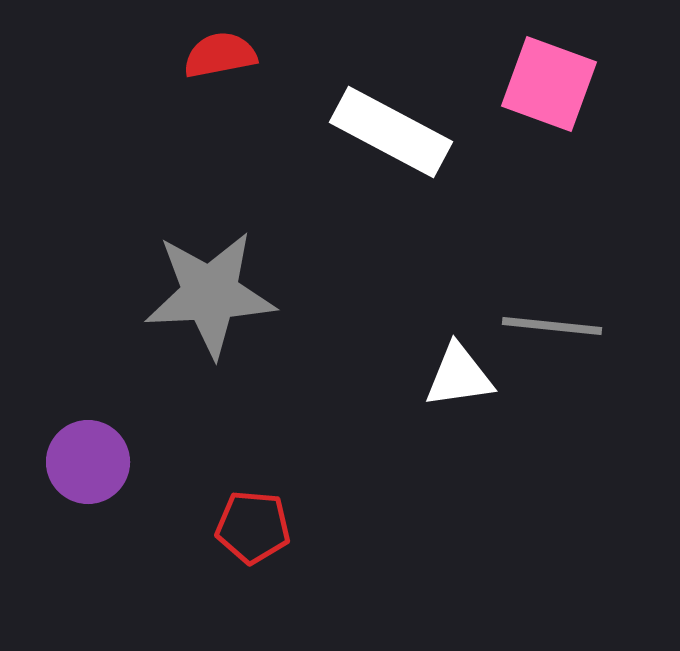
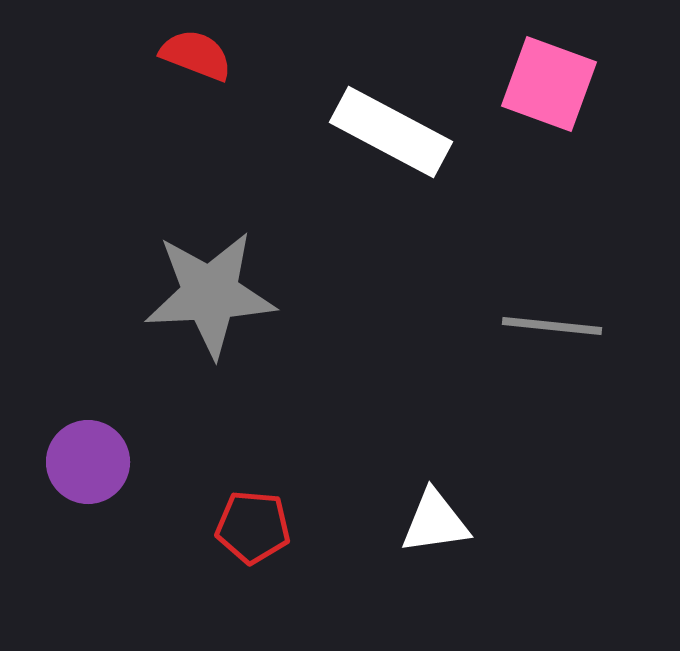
red semicircle: moved 24 px left; rotated 32 degrees clockwise
white triangle: moved 24 px left, 146 px down
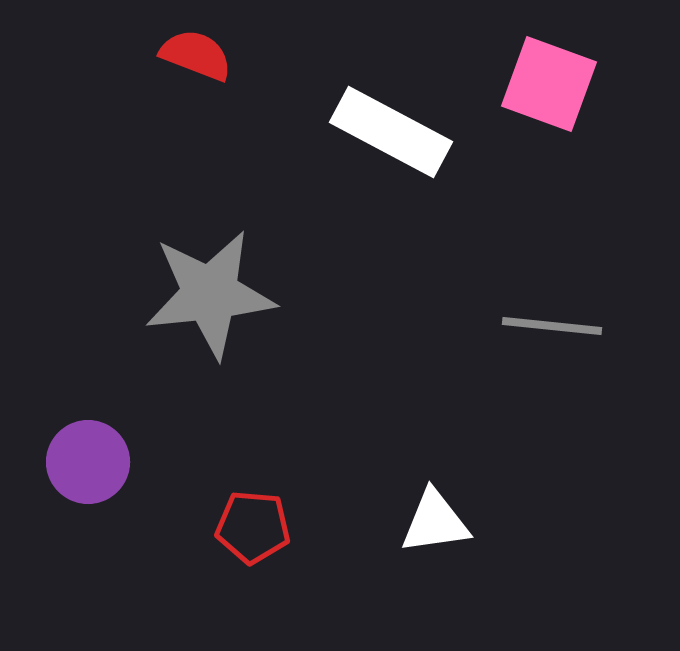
gray star: rotated 3 degrees counterclockwise
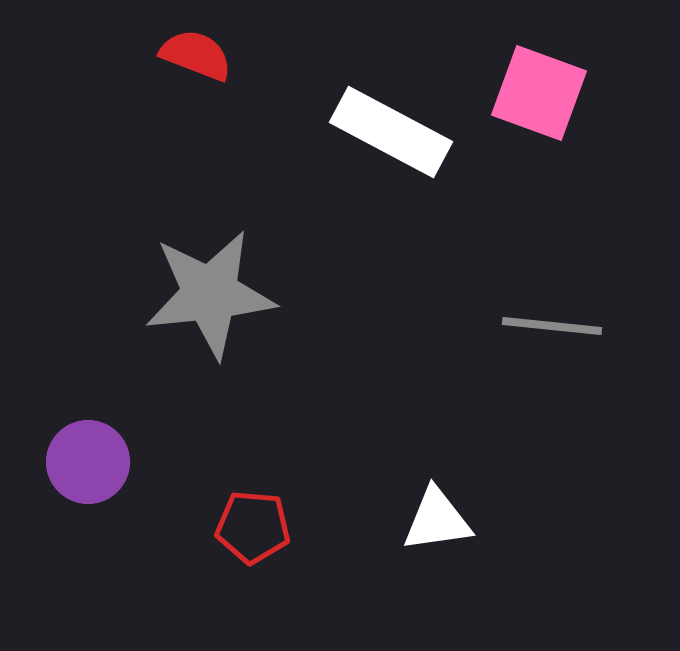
pink square: moved 10 px left, 9 px down
white triangle: moved 2 px right, 2 px up
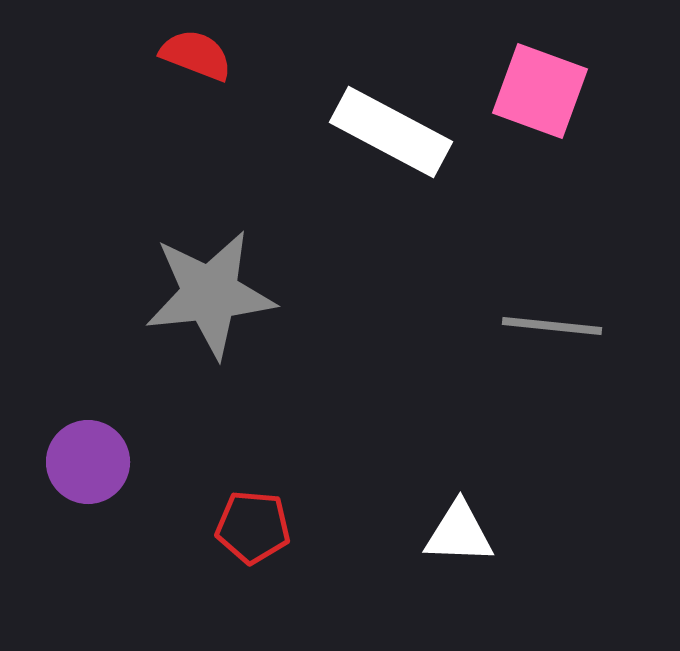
pink square: moved 1 px right, 2 px up
white triangle: moved 22 px right, 13 px down; rotated 10 degrees clockwise
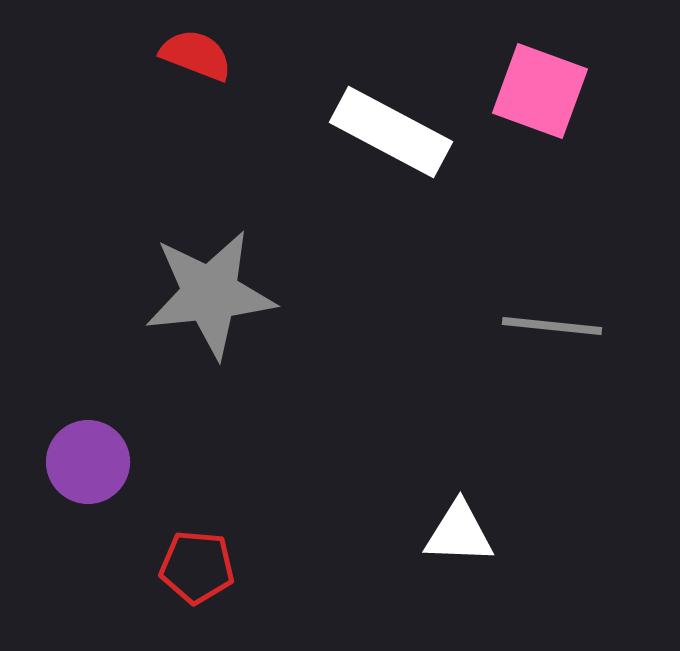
red pentagon: moved 56 px left, 40 px down
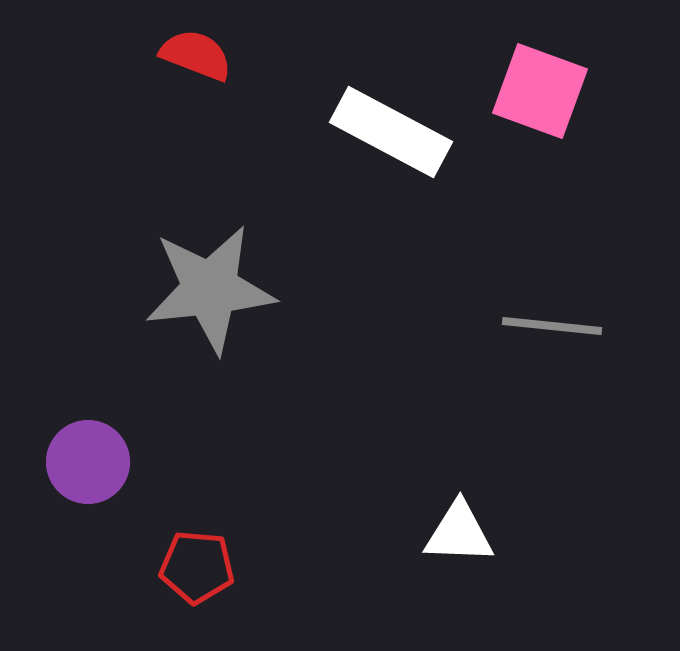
gray star: moved 5 px up
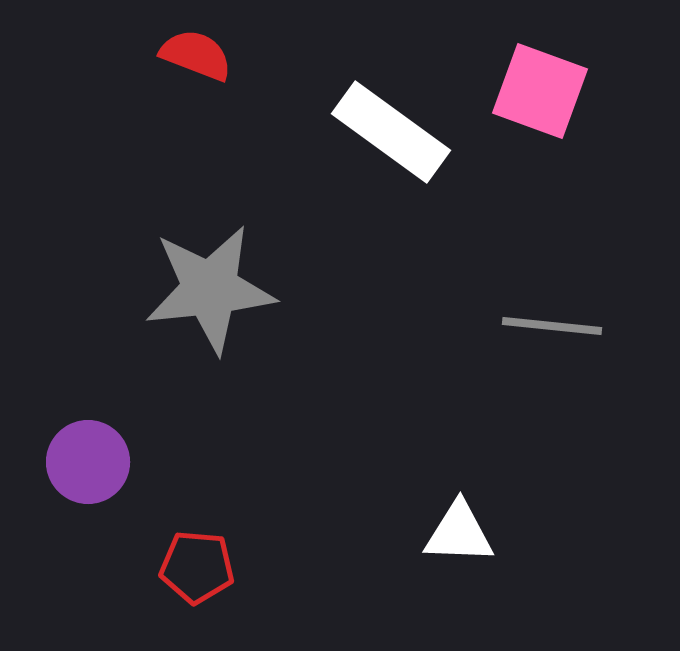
white rectangle: rotated 8 degrees clockwise
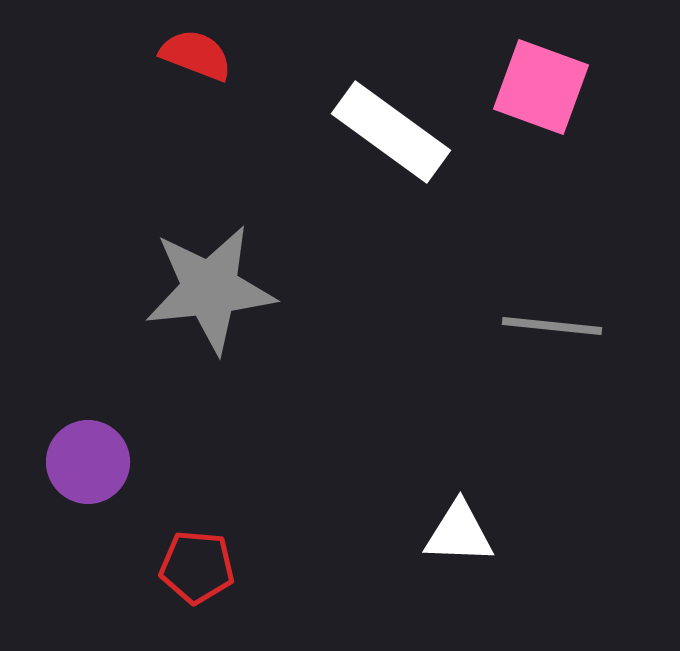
pink square: moved 1 px right, 4 px up
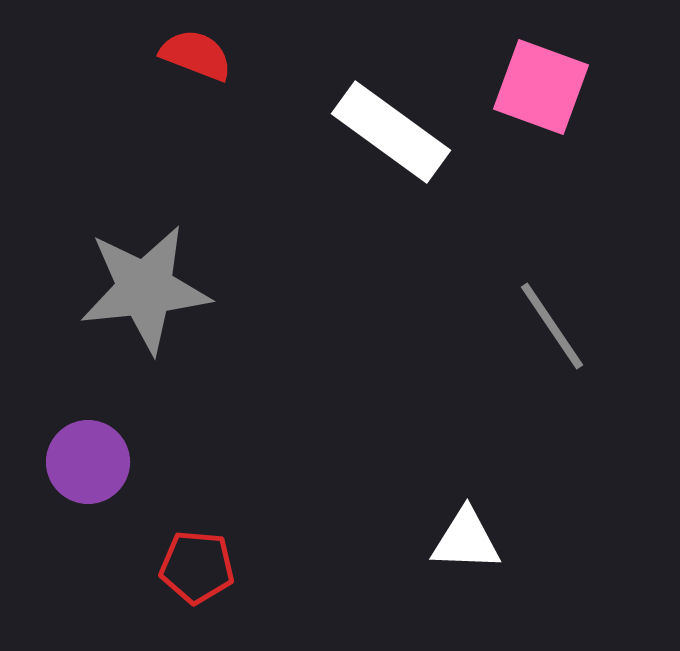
gray star: moved 65 px left
gray line: rotated 50 degrees clockwise
white triangle: moved 7 px right, 7 px down
